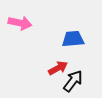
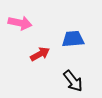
red arrow: moved 18 px left, 14 px up
black arrow: rotated 105 degrees clockwise
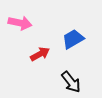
blue trapezoid: rotated 25 degrees counterclockwise
black arrow: moved 2 px left, 1 px down
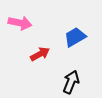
blue trapezoid: moved 2 px right, 2 px up
black arrow: rotated 120 degrees counterclockwise
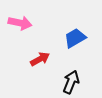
blue trapezoid: moved 1 px down
red arrow: moved 5 px down
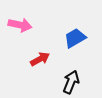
pink arrow: moved 2 px down
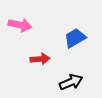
red arrow: rotated 24 degrees clockwise
black arrow: rotated 45 degrees clockwise
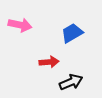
blue trapezoid: moved 3 px left, 5 px up
red arrow: moved 9 px right, 3 px down
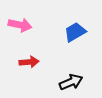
blue trapezoid: moved 3 px right, 1 px up
red arrow: moved 20 px left
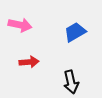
black arrow: rotated 100 degrees clockwise
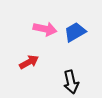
pink arrow: moved 25 px right, 4 px down
red arrow: rotated 24 degrees counterclockwise
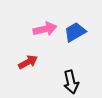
pink arrow: rotated 25 degrees counterclockwise
red arrow: moved 1 px left
